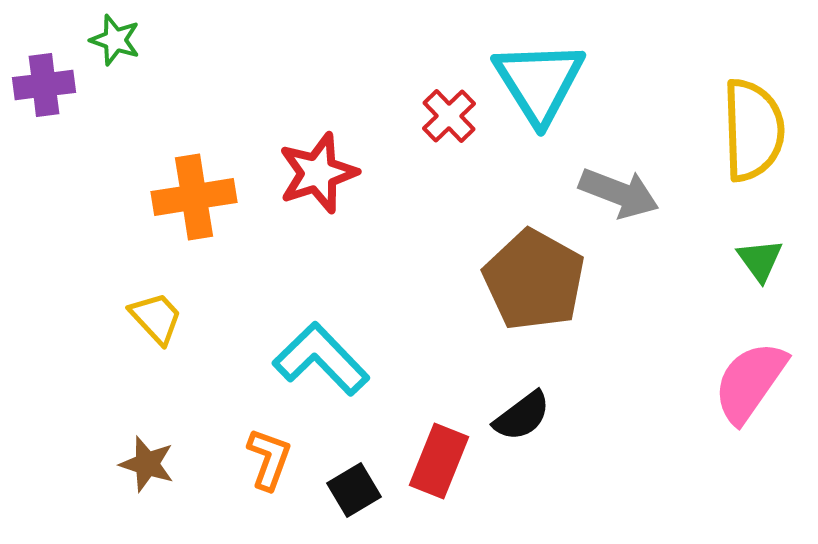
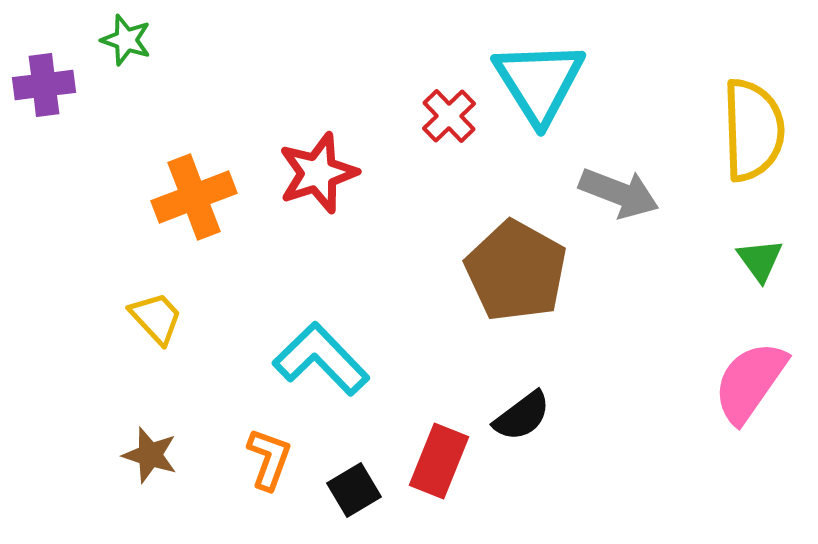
green star: moved 11 px right
orange cross: rotated 12 degrees counterclockwise
brown pentagon: moved 18 px left, 9 px up
brown star: moved 3 px right, 9 px up
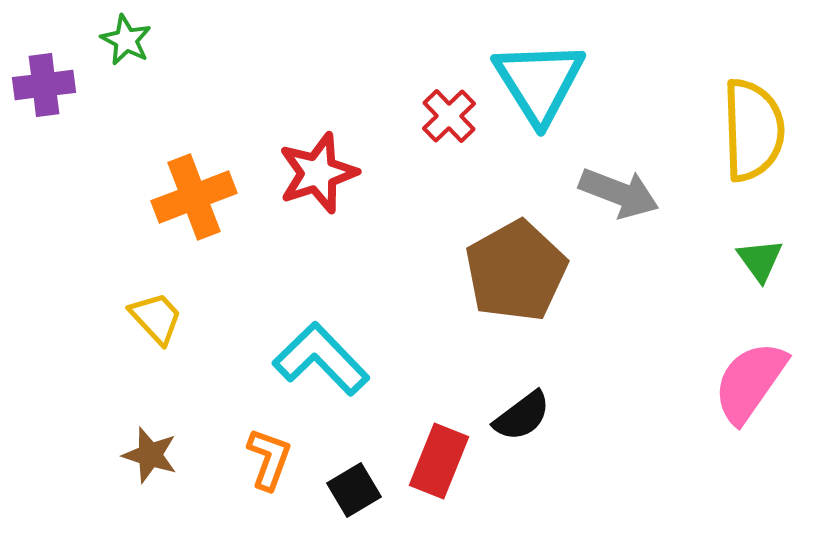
green star: rotated 9 degrees clockwise
brown pentagon: rotated 14 degrees clockwise
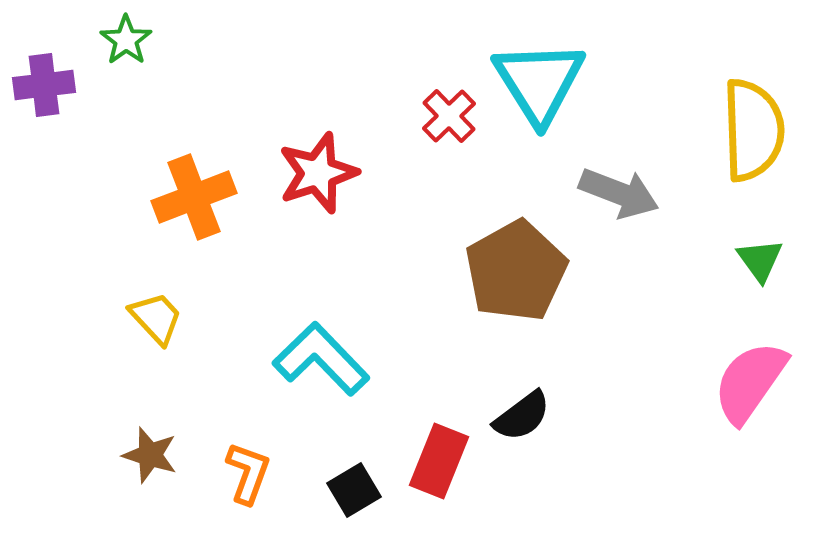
green star: rotated 9 degrees clockwise
orange L-shape: moved 21 px left, 14 px down
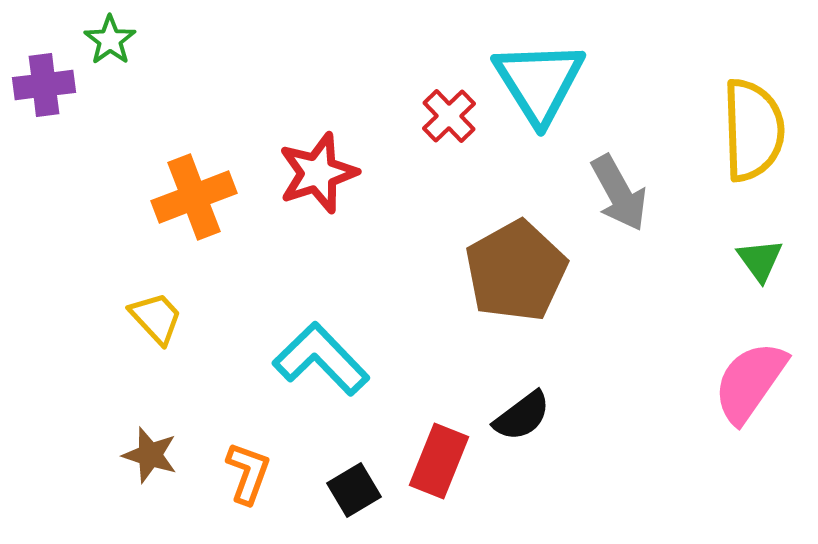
green star: moved 16 px left
gray arrow: rotated 40 degrees clockwise
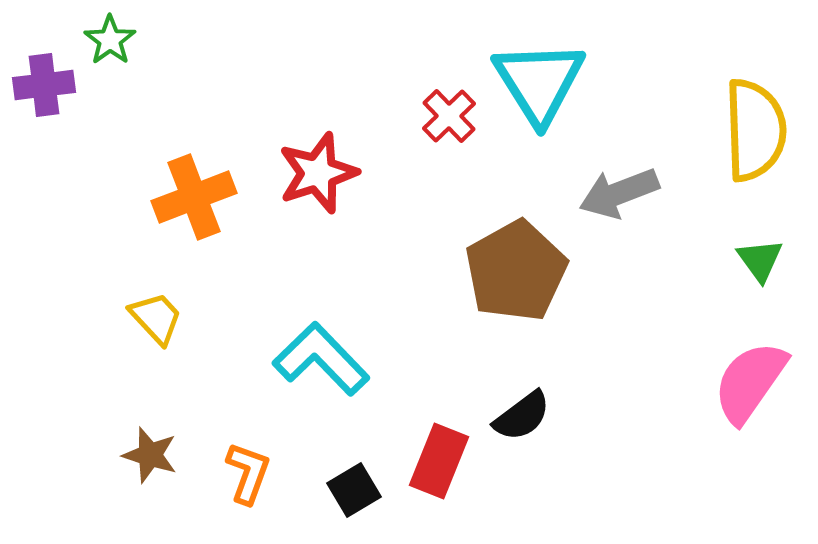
yellow semicircle: moved 2 px right
gray arrow: rotated 98 degrees clockwise
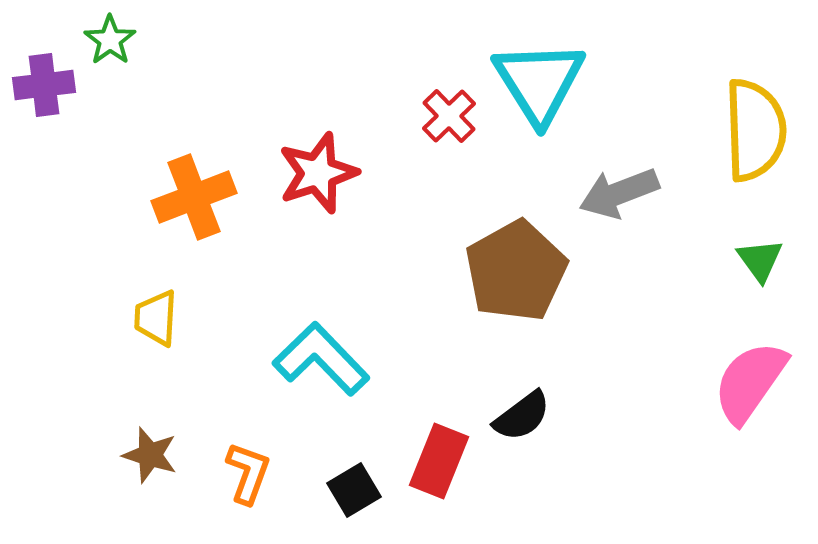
yellow trapezoid: rotated 134 degrees counterclockwise
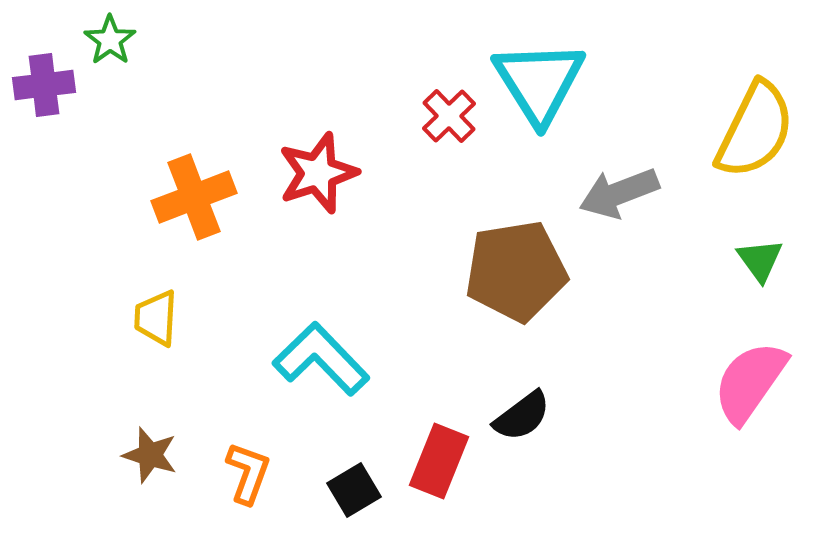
yellow semicircle: rotated 28 degrees clockwise
brown pentagon: rotated 20 degrees clockwise
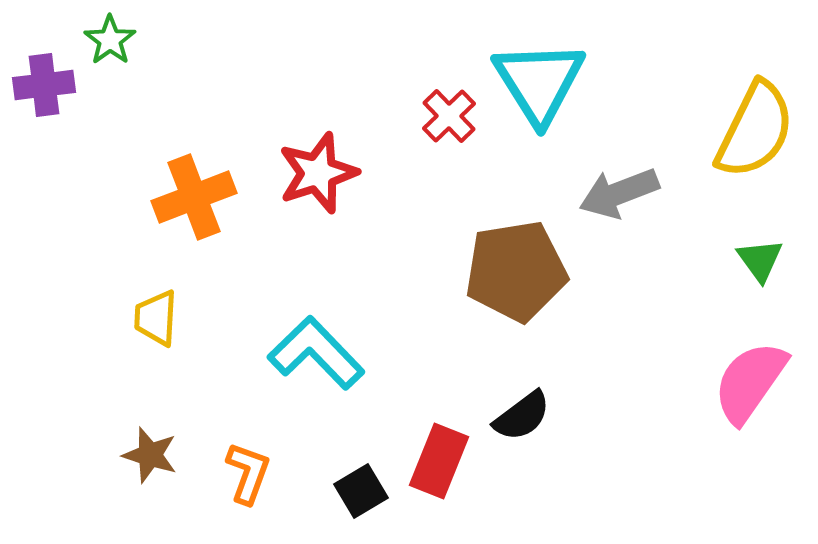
cyan L-shape: moved 5 px left, 6 px up
black square: moved 7 px right, 1 px down
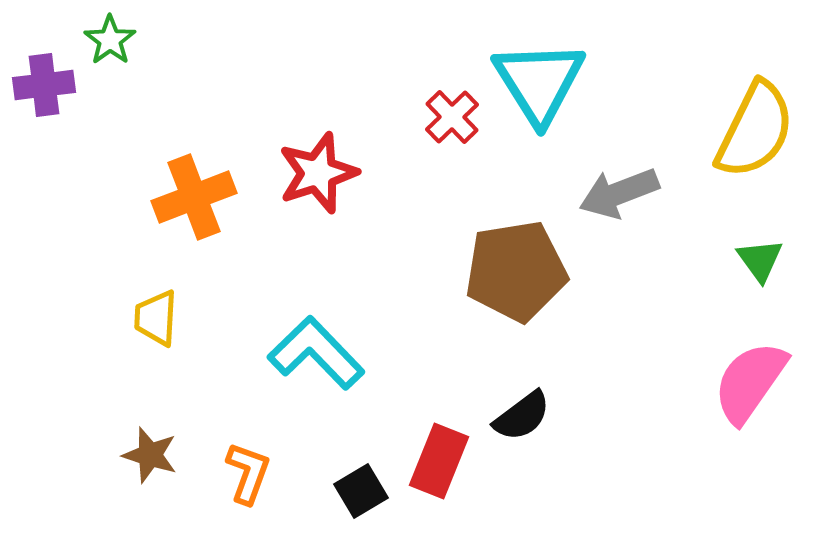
red cross: moved 3 px right, 1 px down
